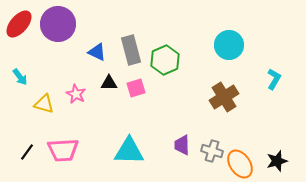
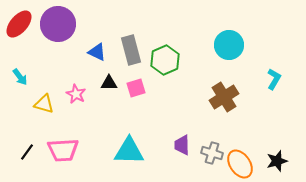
gray cross: moved 2 px down
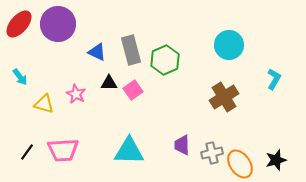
pink square: moved 3 px left, 2 px down; rotated 18 degrees counterclockwise
gray cross: rotated 30 degrees counterclockwise
black star: moved 1 px left, 1 px up
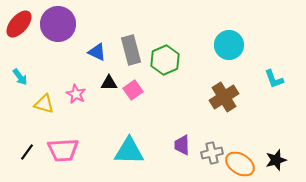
cyan L-shape: rotated 130 degrees clockwise
orange ellipse: rotated 24 degrees counterclockwise
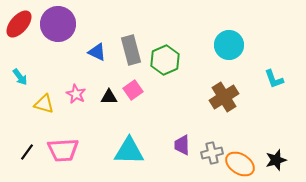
black triangle: moved 14 px down
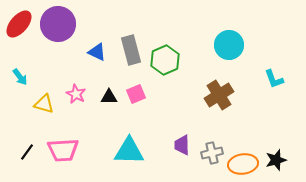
pink square: moved 3 px right, 4 px down; rotated 12 degrees clockwise
brown cross: moved 5 px left, 2 px up
orange ellipse: moved 3 px right; rotated 40 degrees counterclockwise
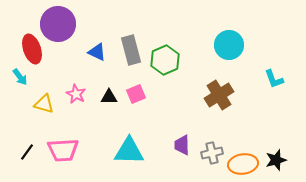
red ellipse: moved 13 px right, 25 px down; rotated 60 degrees counterclockwise
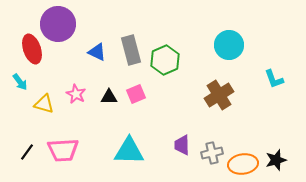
cyan arrow: moved 5 px down
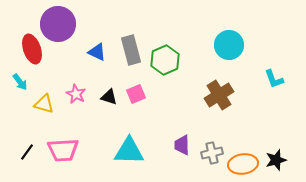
black triangle: rotated 18 degrees clockwise
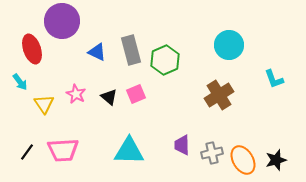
purple circle: moved 4 px right, 3 px up
black triangle: rotated 24 degrees clockwise
yellow triangle: rotated 40 degrees clockwise
orange ellipse: moved 4 px up; rotated 68 degrees clockwise
